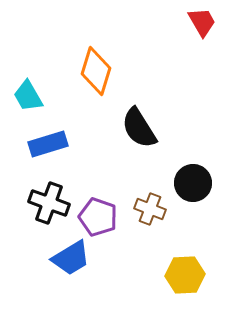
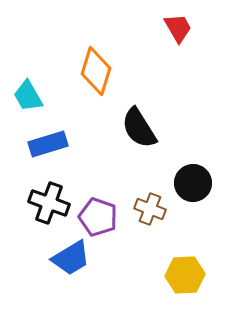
red trapezoid: moved 24 px left, 6 px down
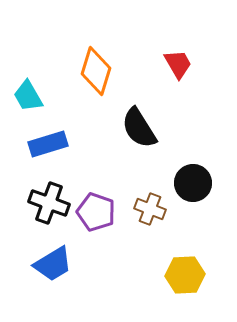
red trapezoid: moved 36 px down
purple pentagon: moved 2 px left, 5 px up
blue trapezoid: moved 18 px left, 6 px down
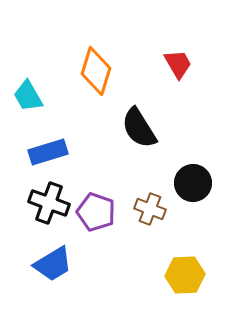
blue rectangle: moved 8 px down
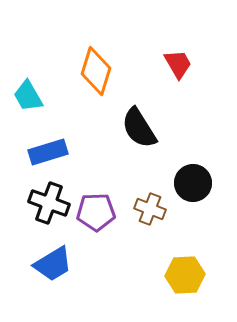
purple pentagon: rotated 21 degrees counterclockwise
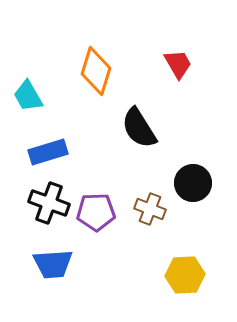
blue trapezoid: rotated 27 degrees clockwise
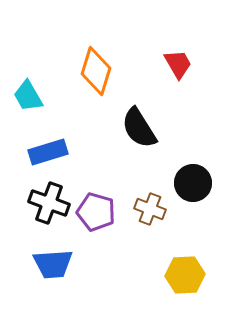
purple pentagon: rotated 18 degrees clockwise
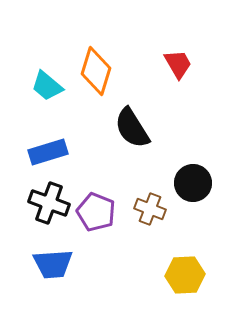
cyan trapezoid: moved 19 px right, 10 px up; rotated 20 degrees counterclockwise
black semicircle: moved 7 px left
purple pentagon: rotated 6 degrees clockwise
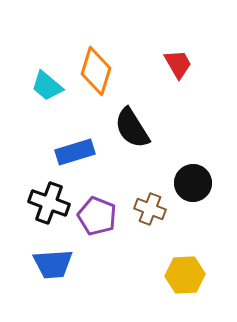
blue rectangle: moved 27 px right
purple pentagon: moved 1 px right, 4 px down
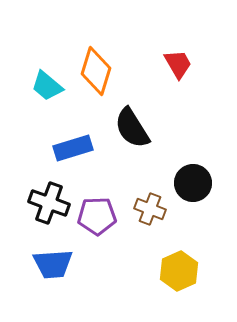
blue rectangle: moved 2 px left, 4 px up
purple pentagon: rotated 24 degrees counterclockwise
yellow hexagon: moved 6 px left, 4 px up; rotated 21 degrees counterclockwise
